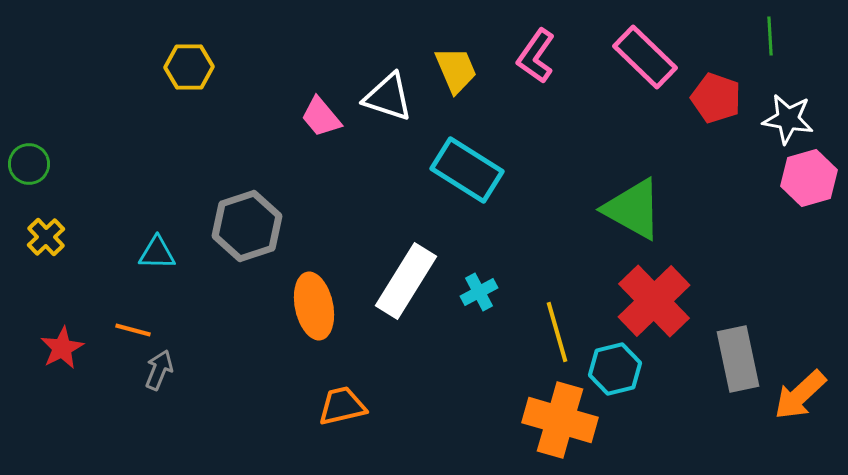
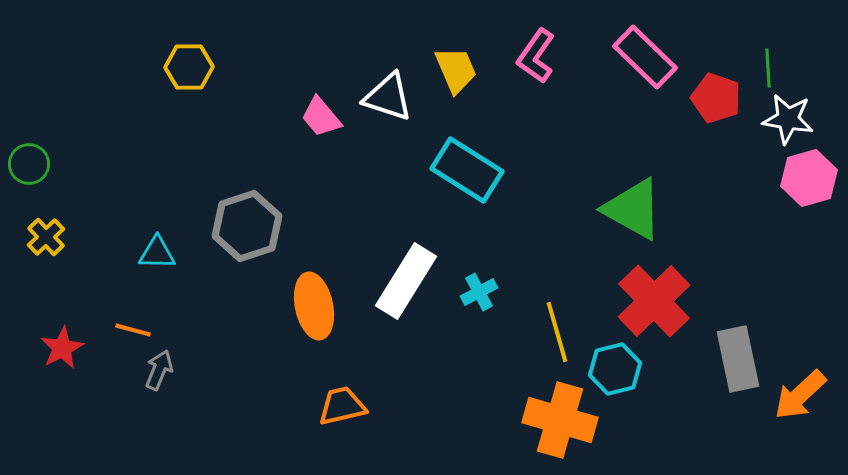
green line: moved 2 px left, 32 px down
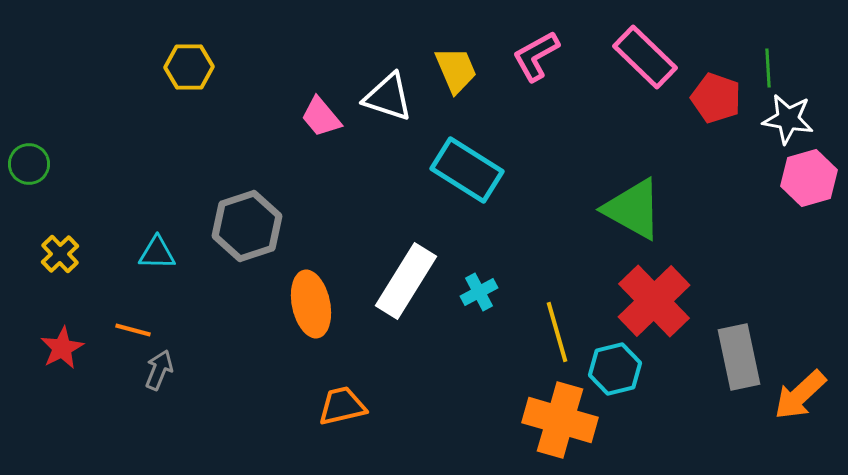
pink L-shape: rotated 26 degrees clockwise
yellow cross: moved 14 px right, 17 px down
orange ellipse: moved 3 px left, 2 px up
gray rectangle: moved 1 px right, 2 px up
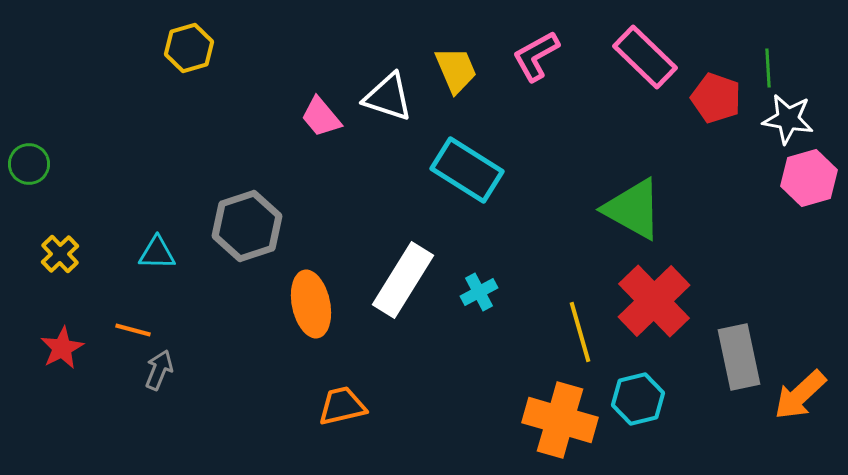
yellow hexagon: moved 19 px up; rotated 15 degrees counterclockwise
white rectangle: moved 3 px left, 1 px up
yellow line: moved 23 px right
cyan hexagon: moved 23 px right, 30 px down
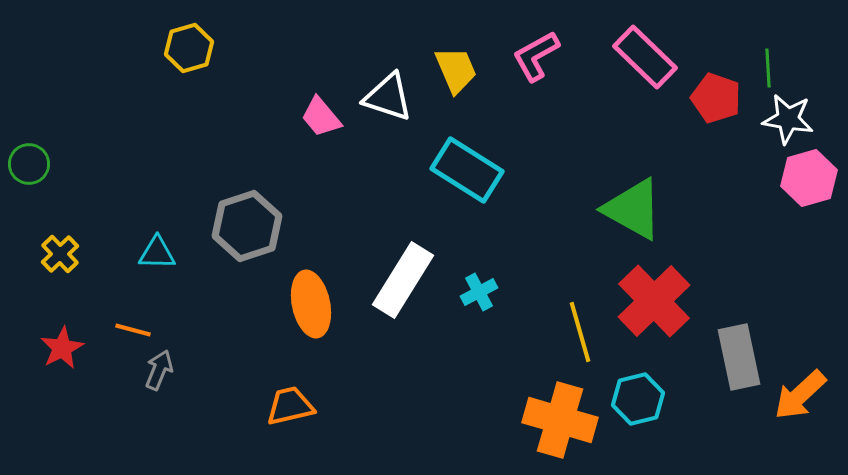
orange trapezoid: moved 52 px left
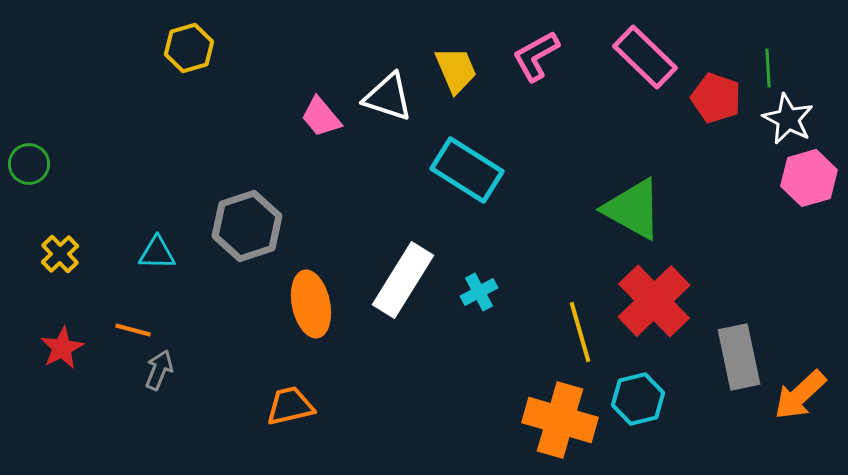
white star: rotated 18 degrees clockwise
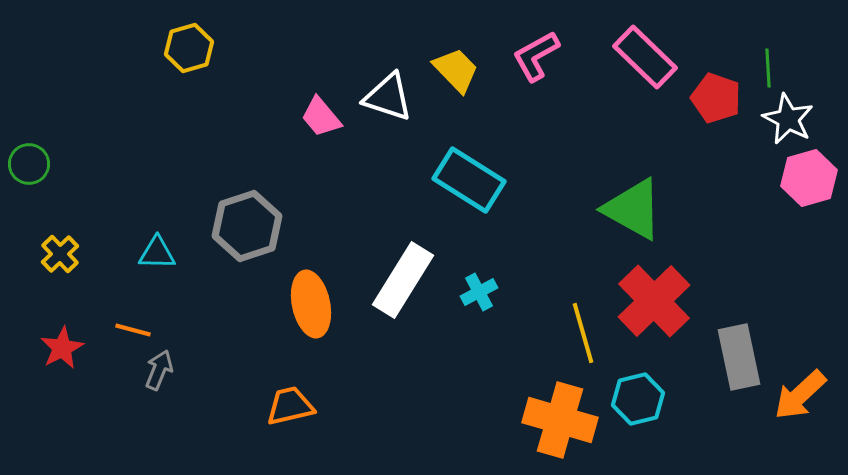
yellow trapezoid: rotated 21 degrees counterclockwise
cyan rectangle: moved 2 px right, 10 px down
yellow line: moved 3 px right, 1 px down
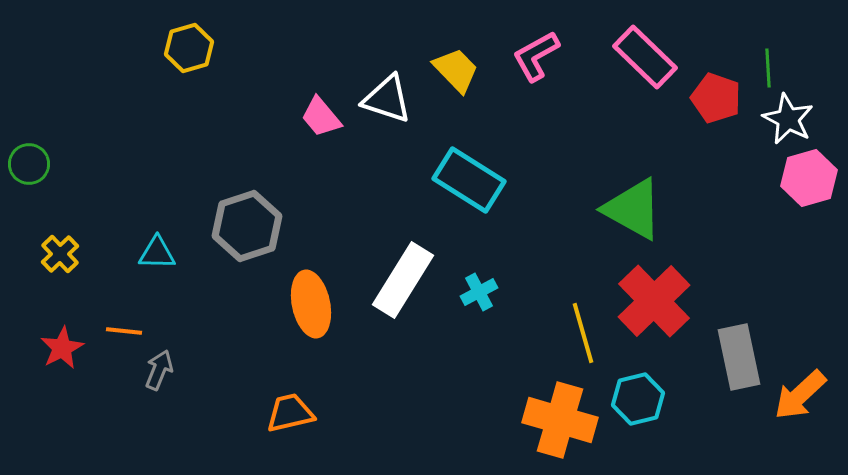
white triangle: moved 1 px left, 2 px down
orange line: moved 9 px left, 1 px down; rotated 9 degrees counterclockwise
orange trapezoid: moved 7 px down
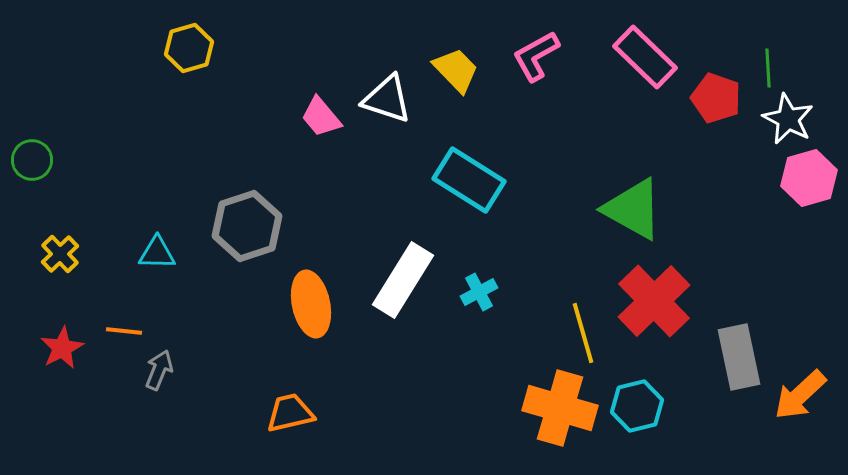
green circle: moved 3 px right, 4 px up
cyan hexagon: moved 1 px left, 7 px down
orange cross: moved 12 px up
